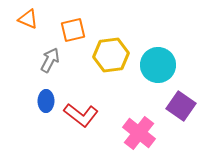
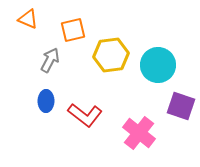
purple square: rotated 16 degrees counterclockwise
red L-shape: moved 4 px right
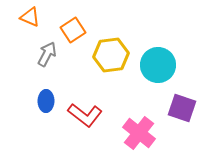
orange triangle: moved 2 px right, 2 px up
orange square: rotated 20 degrees counterclockwise
gray arrow: moved 3 px left, 6 px up
purple square: moved 1 px right, 2 px down
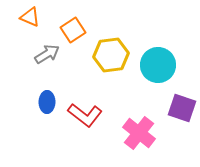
gray arrow: rotated 30 degrees clockwise
blue ellipse: moved 1 px right, 1 px down
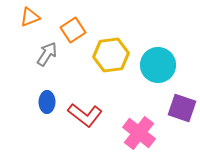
orange triangle: rotated 45 degrees counterclockwise
gray arrow: rotated 25 degrees counterclockwise
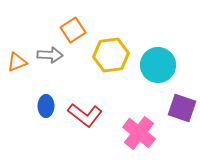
orange triangle: moved 13 px left, 45 px down
gray arrow: moved 3 px right, 1 px down; rotated 60 degrees clockwise
blue ellipse: moved 1 px left, 4 px down
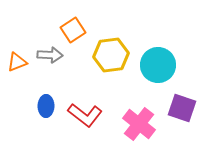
pink cross: moved 9 px up
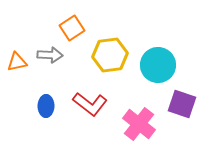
orange square: moved 1 px left, 2 px up
yellow hexagon: moved 1 px left
orange triangle: rotated 10 degrees clockwise
purple square: moved 4 px up
red L-shape: moved 5 px right, 11 px up
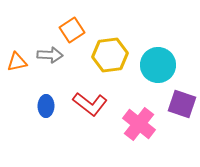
orange square: moved 2 px down
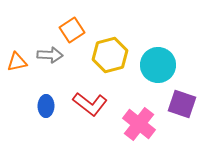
yellow hexagon: rotated 8 degrees counterclockwise
